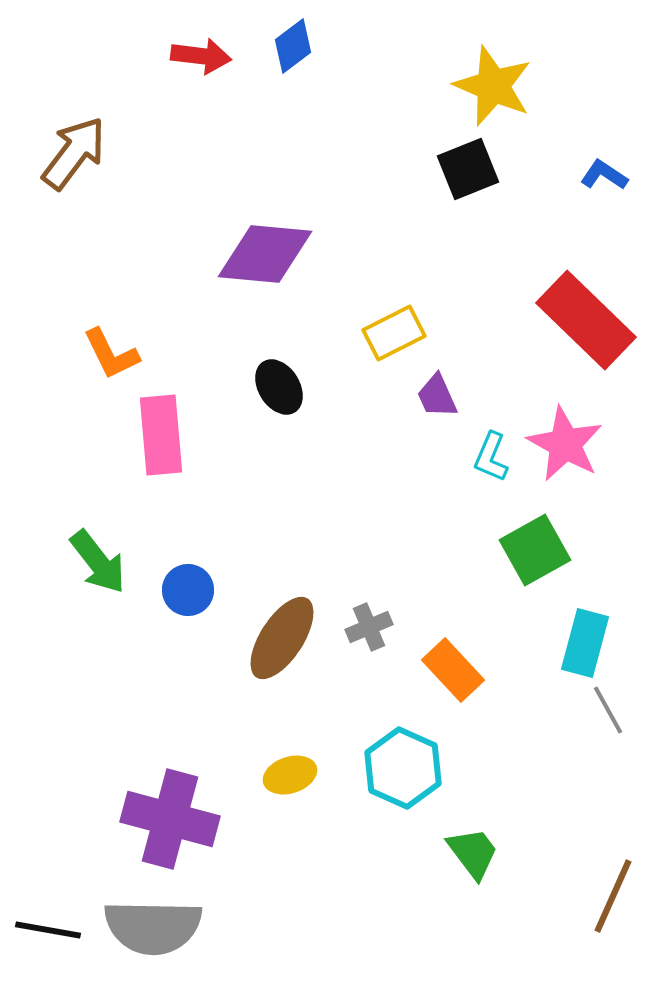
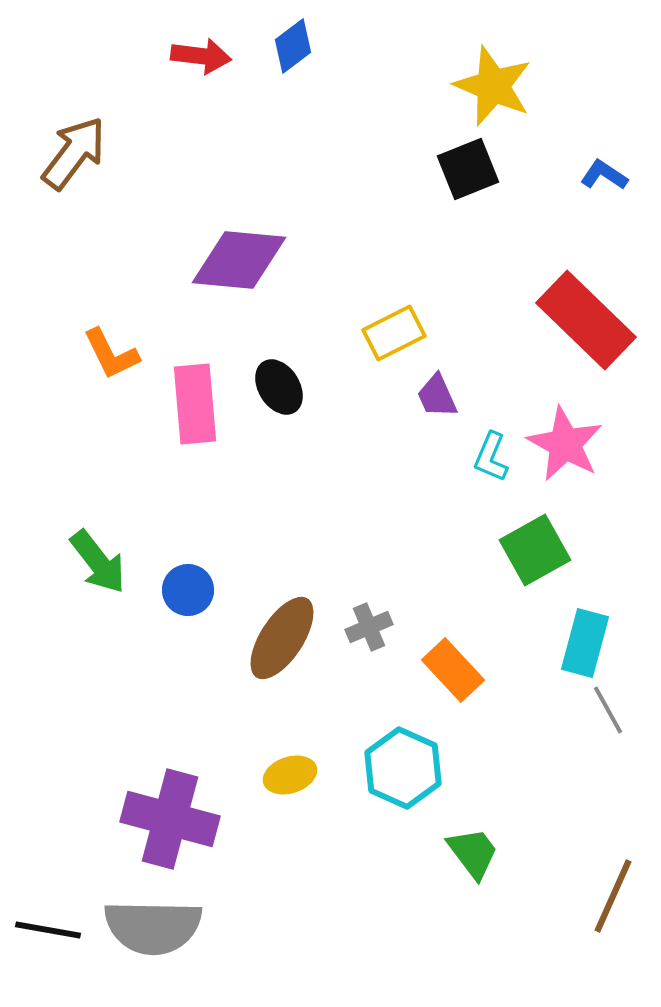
purple diamond: moved 26 px left, 6 px down
pink rectangle: moved 34 px right, 31 px up
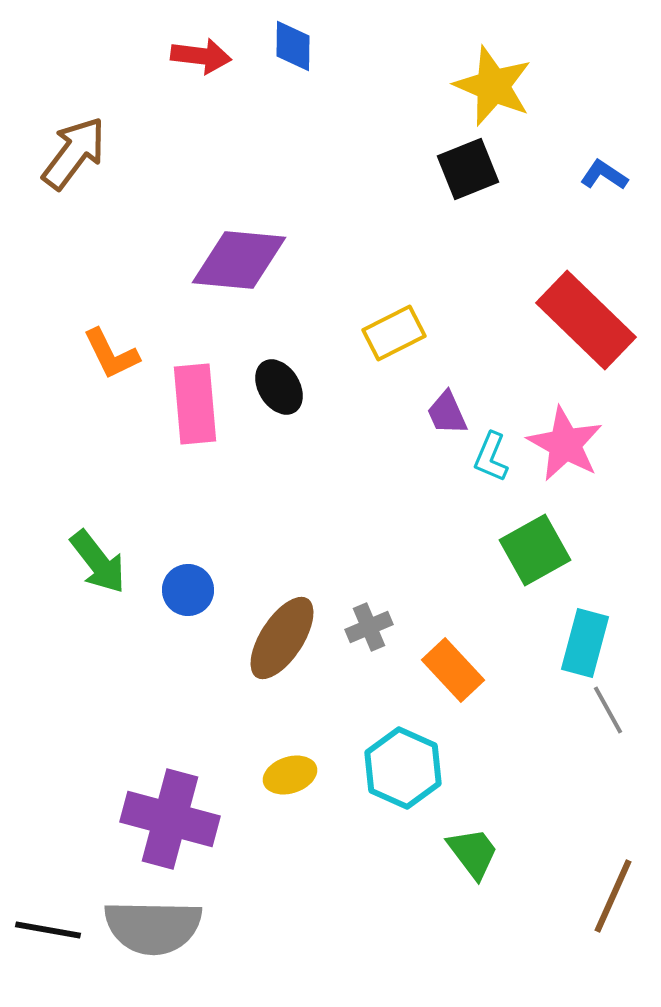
blue diamond: rotated 52 degrees counterclockwise
purple trapezoid: moved 10 px right, 17 px down
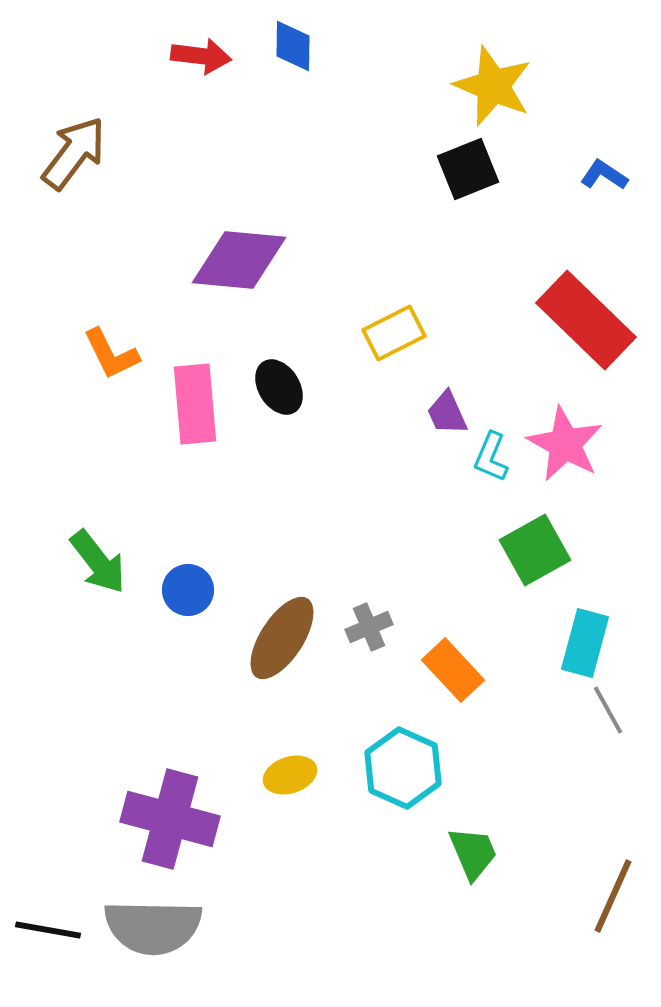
green trapezoid: rotated 14 degrees clockwise
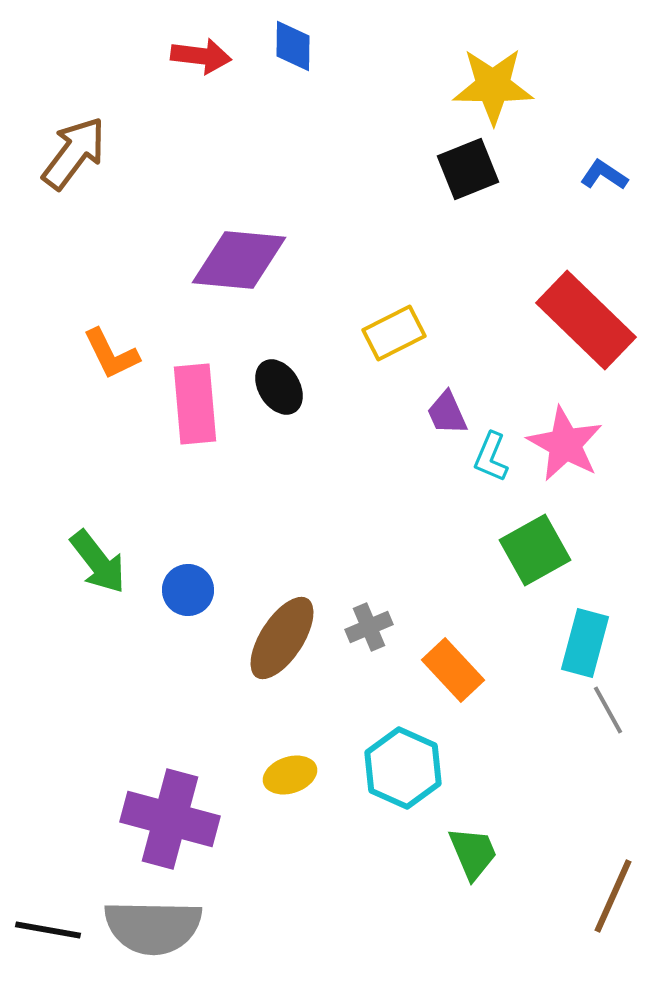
yellow star: rotated 22 degrees counterclockwise
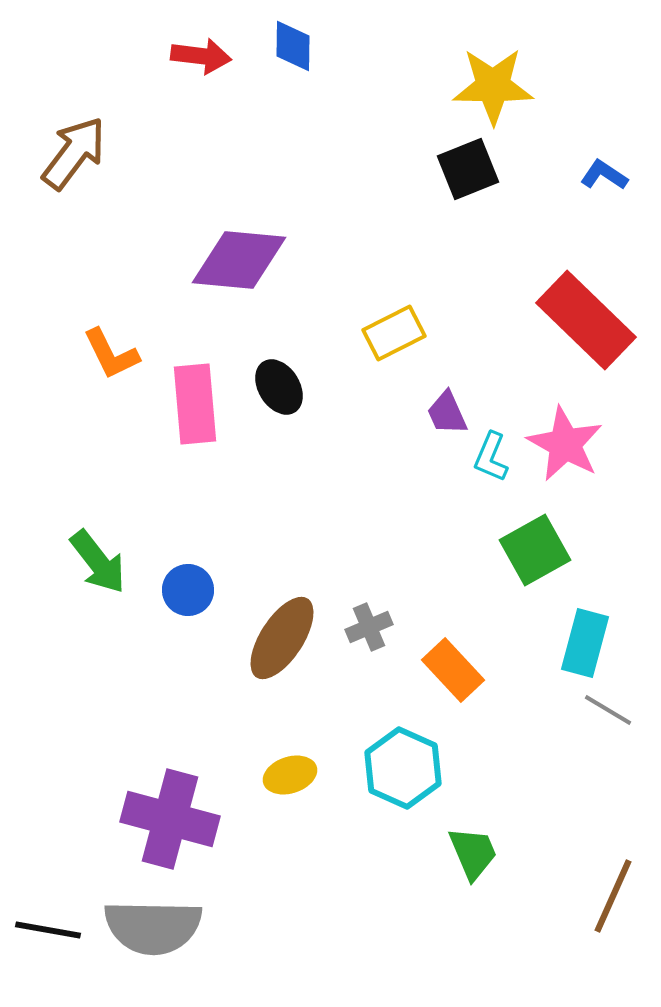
gray line: rotated 30 degrees counterclockwise
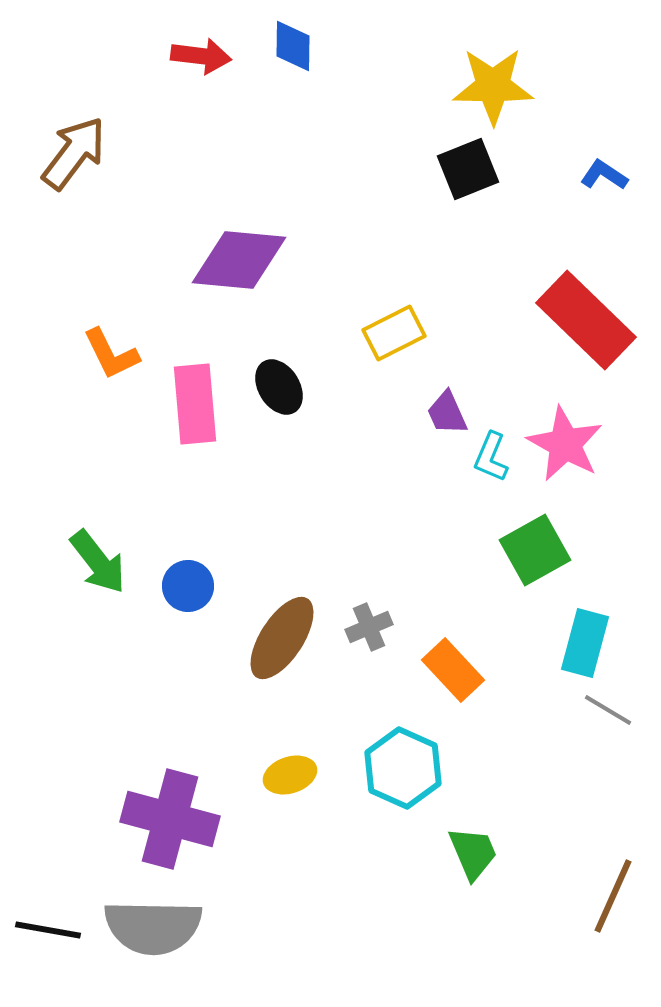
blue circle: moved 4 px up
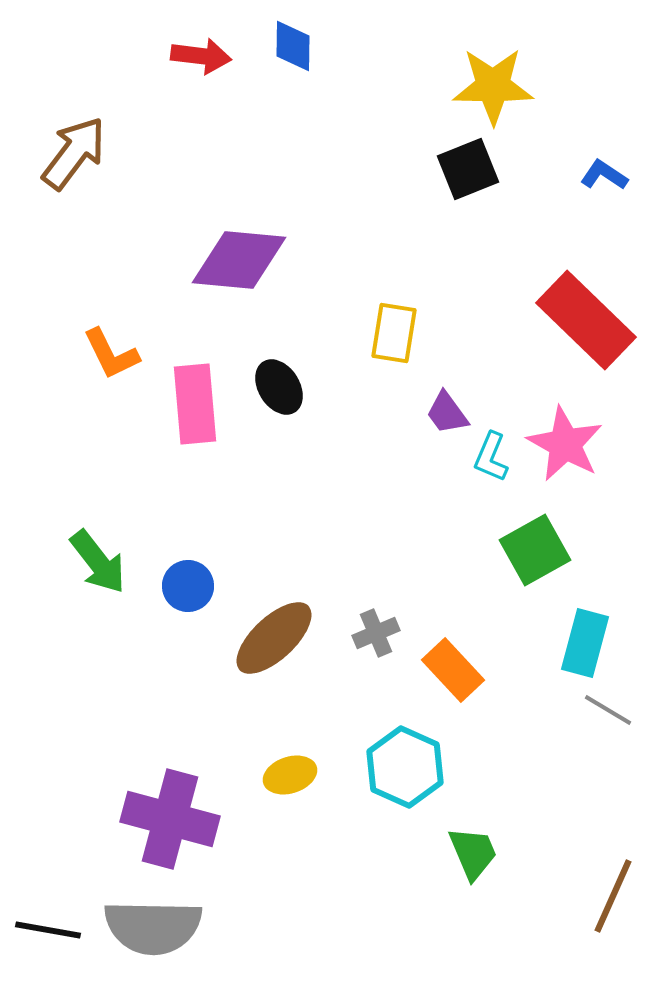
yellow rectangle: rotated 54 degrees counterclockwise
purple trapezoid: rotated 12 degrees counterclockwise
gray cross: moved 7 px right, 6 px down
brown ellipse: moved 8 px left; rotated 14 degrees clockwise
cyan hexagon: moved 2 px right, 1 px up
